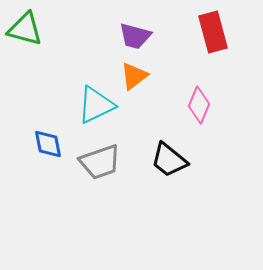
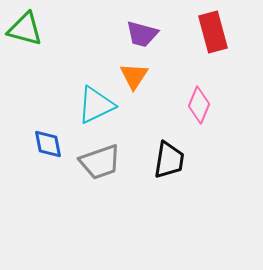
purple trapezoid: moved 7 px right, 2 px up
orange triangle: rotated 20 degrees counterclockwise
black trapezoid: rotated 120 degrees counterclockwise
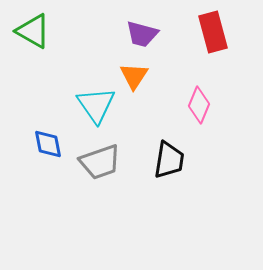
green triangle: moved 8 px right, 2 px down; rotated 15 degrees clockwise
cyan triangle: rotated 39 degrees counterclockwise
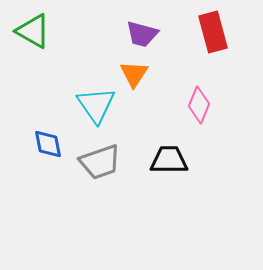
orange triangle: moved 2 px up
black trapezoid: rotated 99 degrees counterclockwise
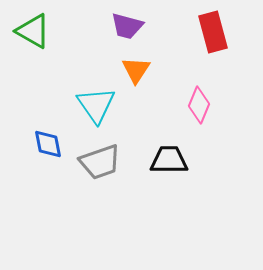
purple trapezoid: moved 15 px left, 8 px up
orange triangle: moved 2 px right, 4 px up
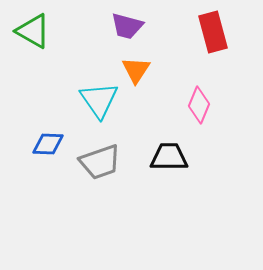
cyan triangle: moved 3 px right, 5 px up
blue diamond: rotated 76 degrees counterclockwise
black trapezoid: moved 3 px up
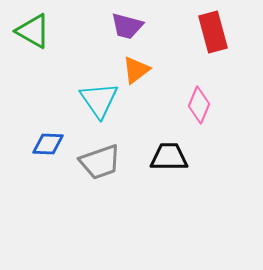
orange triangle: rotated 20 degrees clockwise
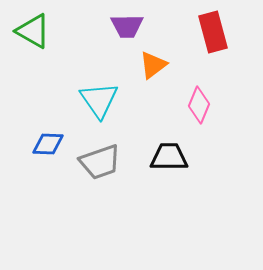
purple trapezoid: rotated 16 degrees counterclockwise
orange triangle: moved 17 px right, 5 px up
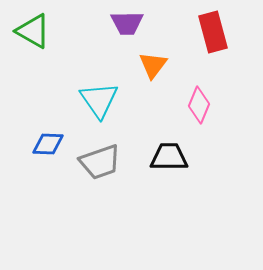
purple trapezoid: moved 3 px up
orange triangle: rotated 16 degrees counterclockwise
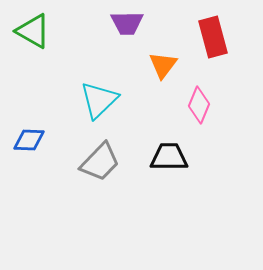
red rectangle: moved 5 px down
orange triangle: moved 10 px right
cyan triangle: rotated 21 degrees clockwise
blue diamond: moved 19 px left, 4 px up
gray trapezoid: rotated 27 degrees counterclockwise
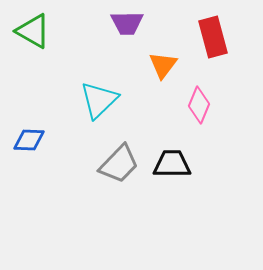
black trapezoid: moved 3 px right, 7 px down
gray trapezoid: moved 19 px right, 2 px down
